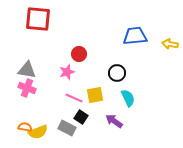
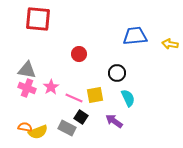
pink star: moved 16 px left, 15 px down; rotated 14 degrees counterclockwise
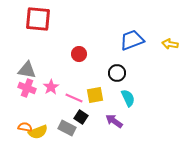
blue trapezoid: moved 3 px left, 4 px down; rotated 15 degrees counterclockwise
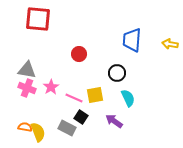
blue trapezoid: rotated 65 degrees counterclockwise
yellow semicircle: rotated 90 degrees counterclockwise
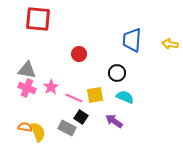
cyan semicircle: moved 3 px left, 1 px up; rotated 42 degrees counterclockwise
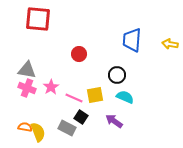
black circle: moved 2 px down
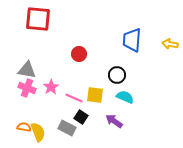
yellow square: rotated 18 degrees clockwise
orange semicircle: moved 1 px left
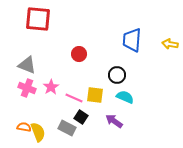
gray triangle: moved 5 px up; rotated 12 degrees clockwise
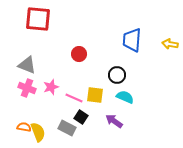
pink star: rotated 14 degrees clockwise
